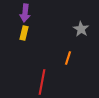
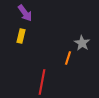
purple arrow: rotated 42 degrees counterclockwise
gray star: moved 1 px right, 14 px down
yellow rectangle: moved 3 px left, 3 px down
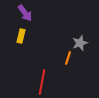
gray star: moved 2 px left; rotated 21 degrees clockwise
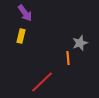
orange line: rotated 24 degrees counterclockwise
red line: rotated 35 degrees clockwise
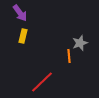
purple arrow: moved 5 px left
yellow rectangle: moved 2 px right
orange line: moved 1 px right, 2 px up
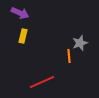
purple arrow: rotated 30 degrees counterclockwise
red line: rotated 20 degrees clockwise
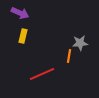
gray star: rotated 14 degrees clockwise
orange line: rotated 16 degrees clockwise
red line: moved 8 px up
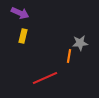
red line: moved 3 px right, 4 px down
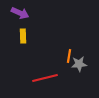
yellow rectangle: rotated 16 degrees counterclockwise
gray star: moved 1 px left, 21 px down
red line: rotated 10 degrees clockwise
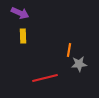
orange line: moved 6 px up
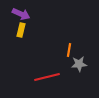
purple arrow: moved 1 px right, 1 px down
yellow rectangle: moved 2 px left, 6 px up; rotated 16 degrees clockwise
red line: moved 2 px right, 1 px up
